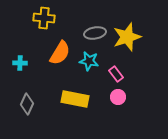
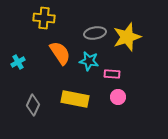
orange semicircle: rotated 65 degrees counterclockwise
cyan cross: moved 2 px left, 1 px up; rotated 32 degrees counterclockwise
pink rectangle: moved 4 px left; rotated 49 degrees counterclockwise
gray diamond: moved 6 px right, 1 px down
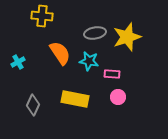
yellow cross: moved 2 px left, 2 px up
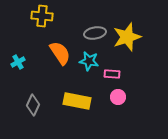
yellow rectangle: moved 2 px right, 2 px down
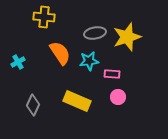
yellow cross: moved 2 px right, 1 px down
cyan star: rotated 18 degrees counterclockwise
yellow rectangle: rotated 12 degrees clockwise
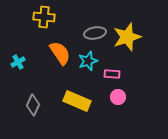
cyan star: moved 1 px left; rotated 12 degrees counterclockwise
